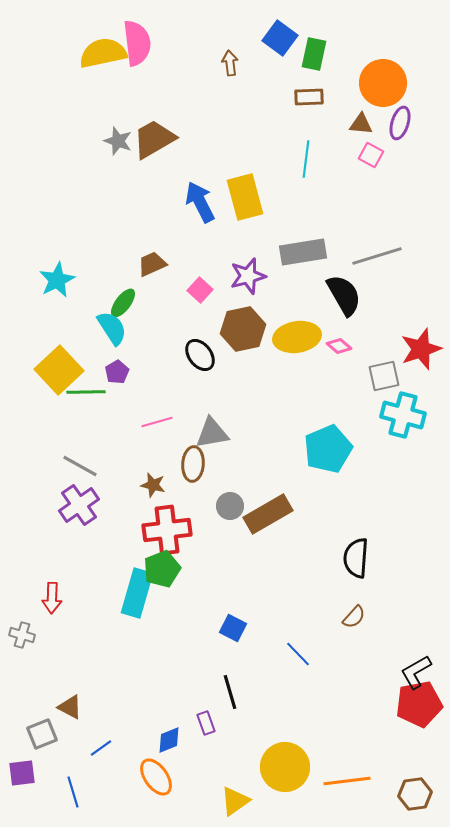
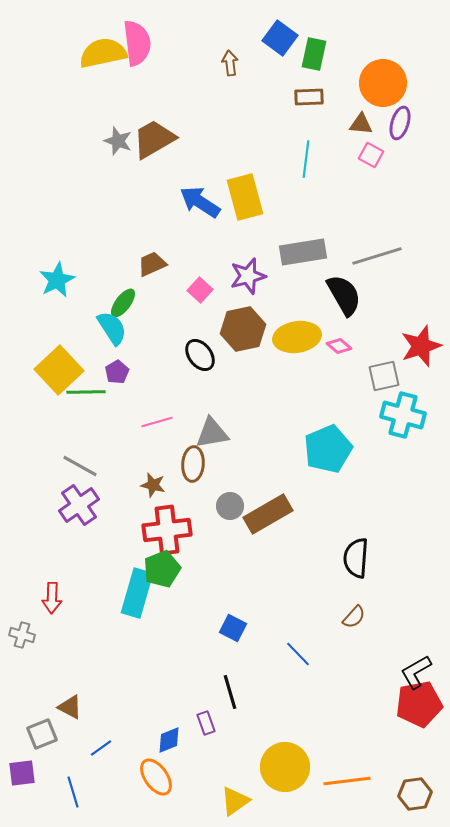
blue arrow at (200, 202): rotated 30 degrees counterclockwise
red star at (421, 349): moved 3 px up
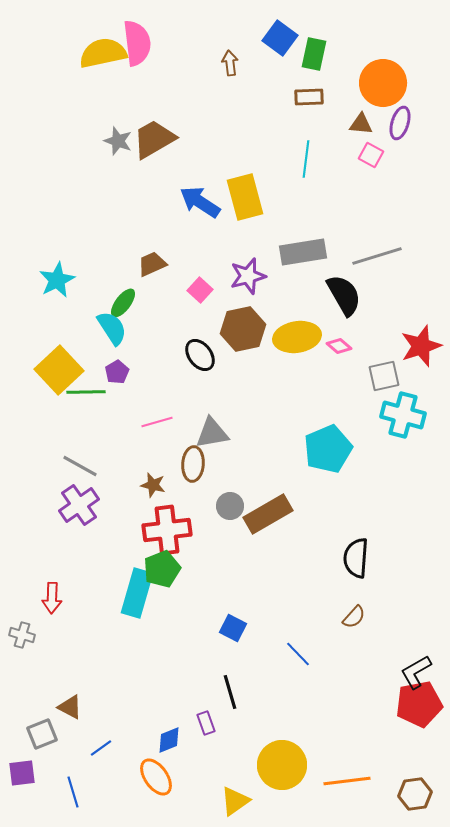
yellow circle at (285, 767): moved 3 px left, 2 px up
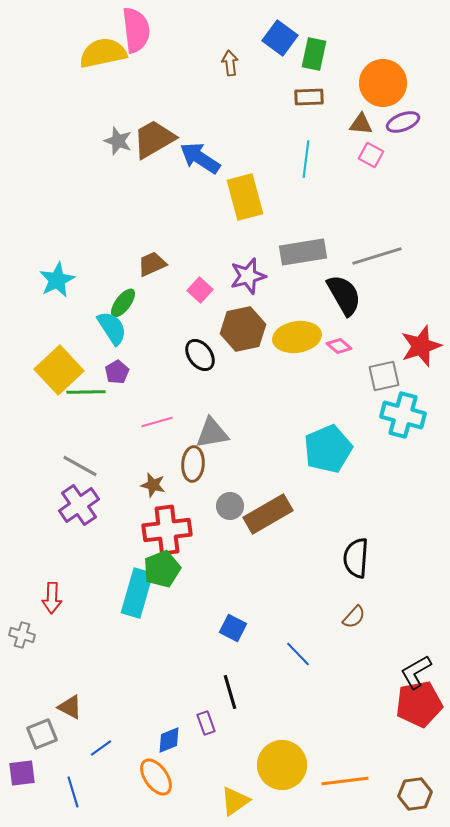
pink semicircle at (137, 43): moved 1 px left, 13 px up
purple ellipse at (400, 123): moved 3 px right, 1 px up; rotated 52 degrees clockwise
blue arrow at (200, 202): moved 44 px up
orange line at (347, 781): moved 2 px left
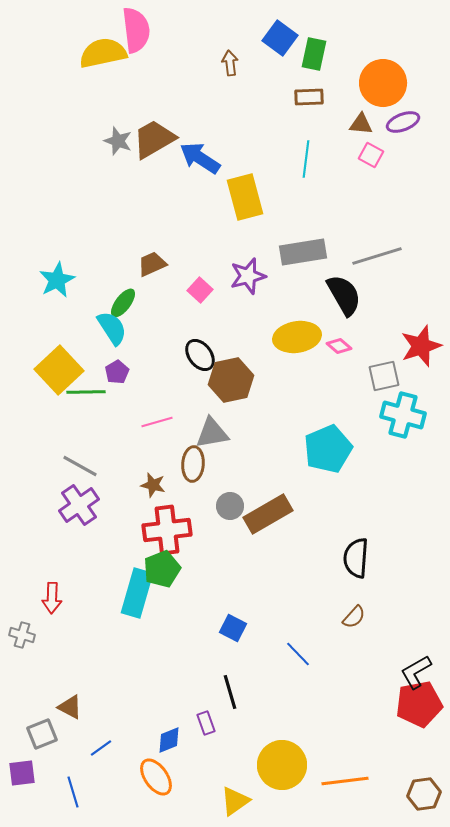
brown hexagon at (243, 329): moved 12 px left, 51 px down
brown hexagon at (415, 794): moved 9 px right
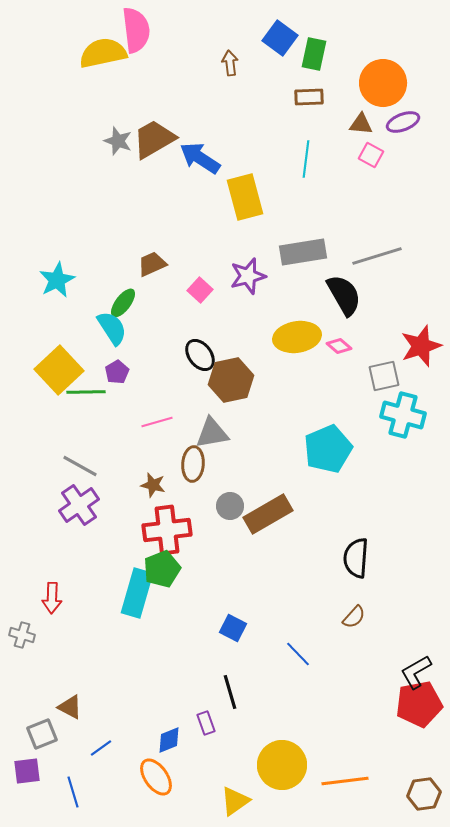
purple square at (22, 773): moved 5 px right, 2 px up
